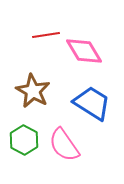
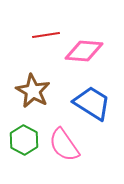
pink diamond: rotated 54 degrees counterclockwise
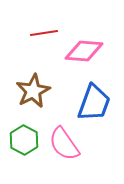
red line: moved 2 px left, 2 px up
brown star: rotated 16 degrees clockwise
blue trapezoid: moved 2 px right; rotated 78 degrees clockwise
pink semicircle: moved 1 px up
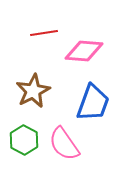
blue trapezoid: moved 1 px left
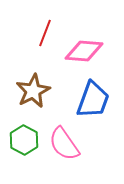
red line: moved 1 px right; rotated 60 degrees counterclockwise
blue trapezoid: moved 3 px up
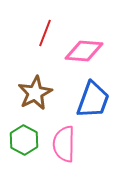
brown star: moved 2 px right, 2 px down
pink semicircle: rotated 36 degrees clockwise
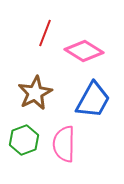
pink diamond: rotated 27 degrees clockwise
blue trapezoid: rotated 9 degrees clockwise
green hexagon: rotated 12 degrees clockwise
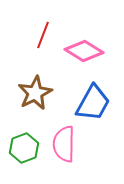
red line: moved 2 px left, 2 px down
blue trapezoid: moved 3 px down
green hexagon: moved 8 px down
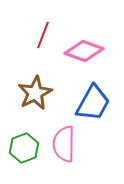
pink diamond: rotated 12 degrees counterclockwise
